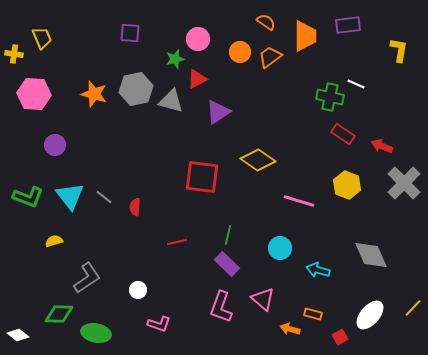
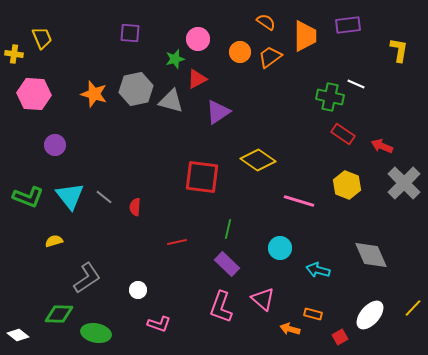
green line at (228, 235): moved 6 px up
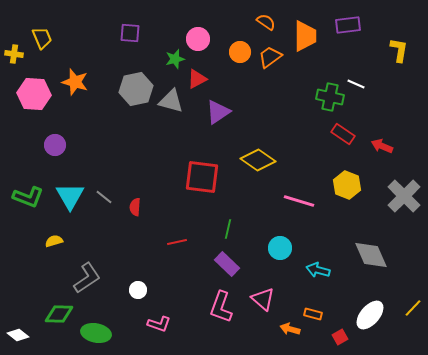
orange star at (94, 94): moved 19 px left, 12 px up
gray cross at (404, 183): moved 13 px down
cyan triangle at (70, 196): rotated 8 degrees clockwise
